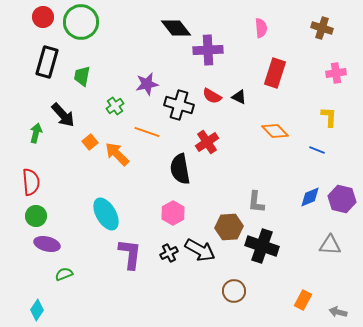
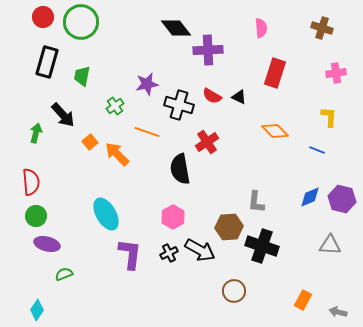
pink hexagon at (173, 213): moved 4 px down
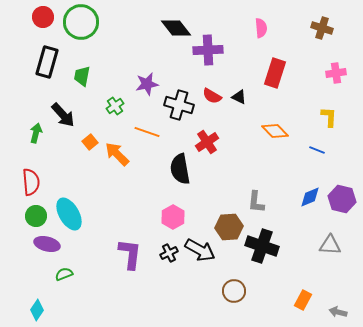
cyan ellipse at (106, 214): moved 37 px left
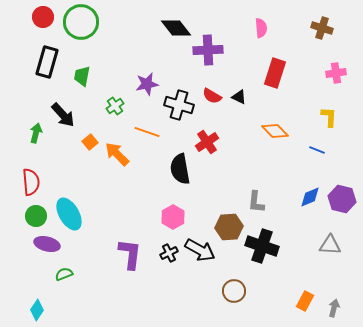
orange rectangle at (303, 300): moved 2 px right, 1 px down
gray arrow at (338, 312): moved 4 px left, 4 px up; rotated 90 degrees clockwise
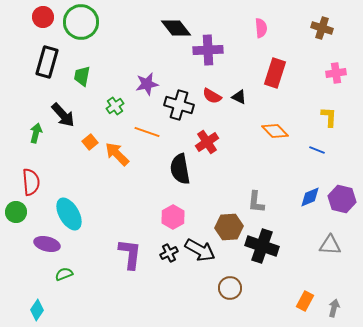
green circle at (36, 216): moved 20 px left, 4 px up
brown circle at (234, 291): moved 4 px left, 3 px up
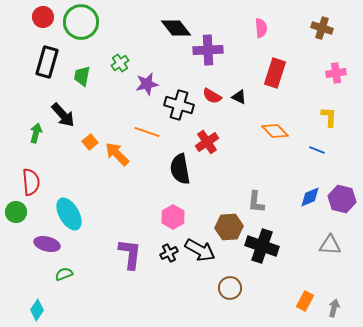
green cross at (115, 106): moved 5 px right, 43 px up
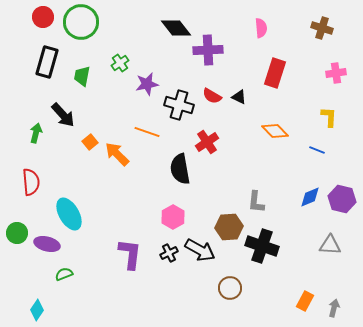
green circle at (16, 212): moved 1 px right, 21 px down
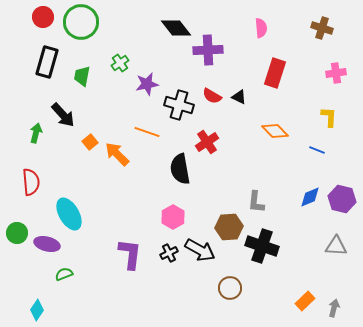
gray triangle at (330, 245): moved 6 px right, 1 px down
orange rectangle at (305, 301): rotated 18 degrees clockwise
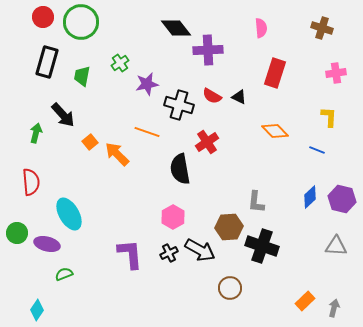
blue diamond at (310, 197): rotated 20 degrees counterclockwise
purple L-shape at (130, 254): rotated 12 degrees counterclockwise
